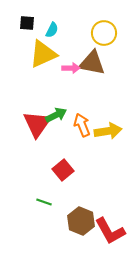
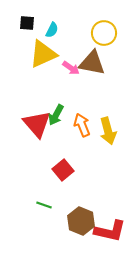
pink arrow: rotated 36 degrees clockwise
green arrow: rotated 145 degrees clockwise
red triangle: rotated 16 degrees counterclockwise
yellow arrow: rotated 84 degrees clockwise
green line: moved 3 px down
red L-shape: rotated 48 degrees counterclockwise
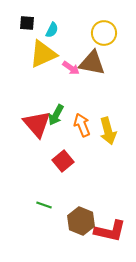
red square: moved 9 px up
